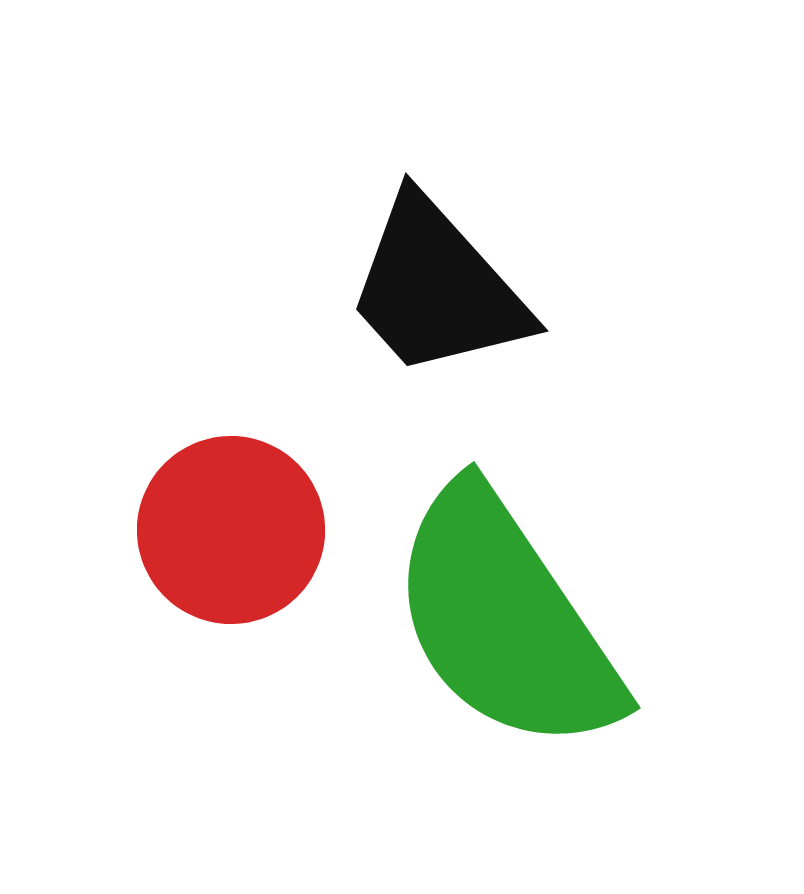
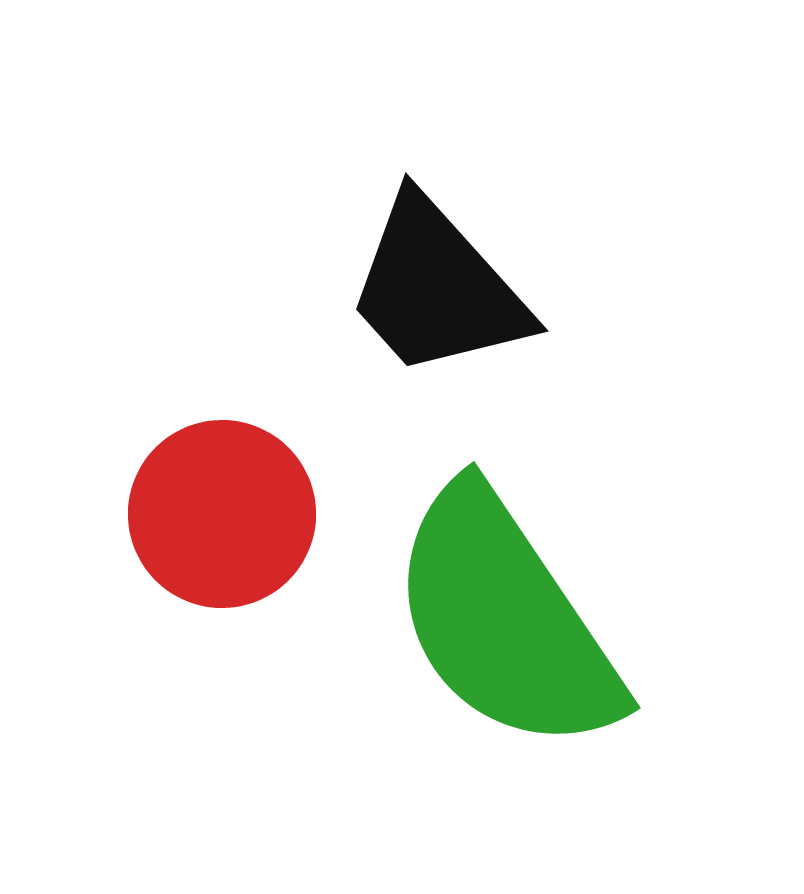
red circle: moved 9 px left, 16 px up
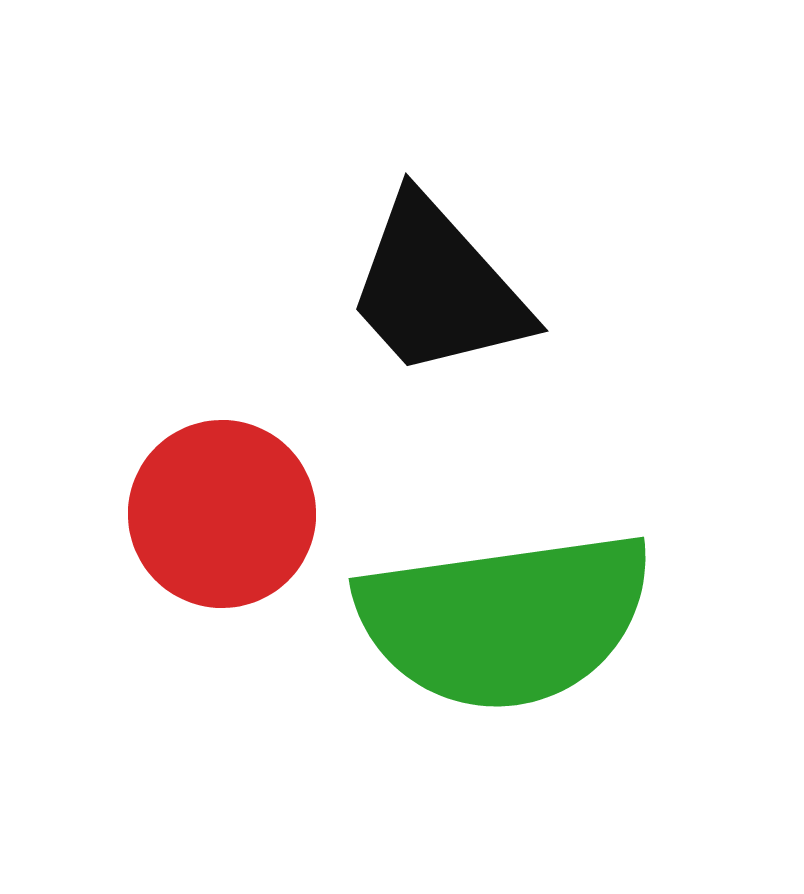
green semicircle: rotated 64 degrees counterclockwise
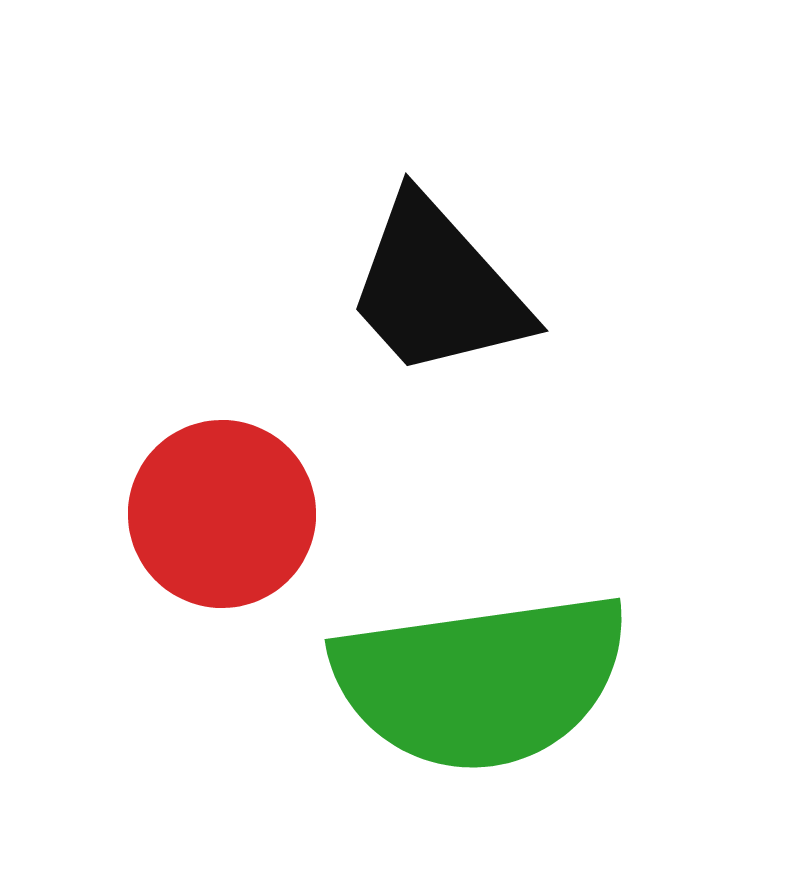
green semicircle: moved 24 px left, 61 px down
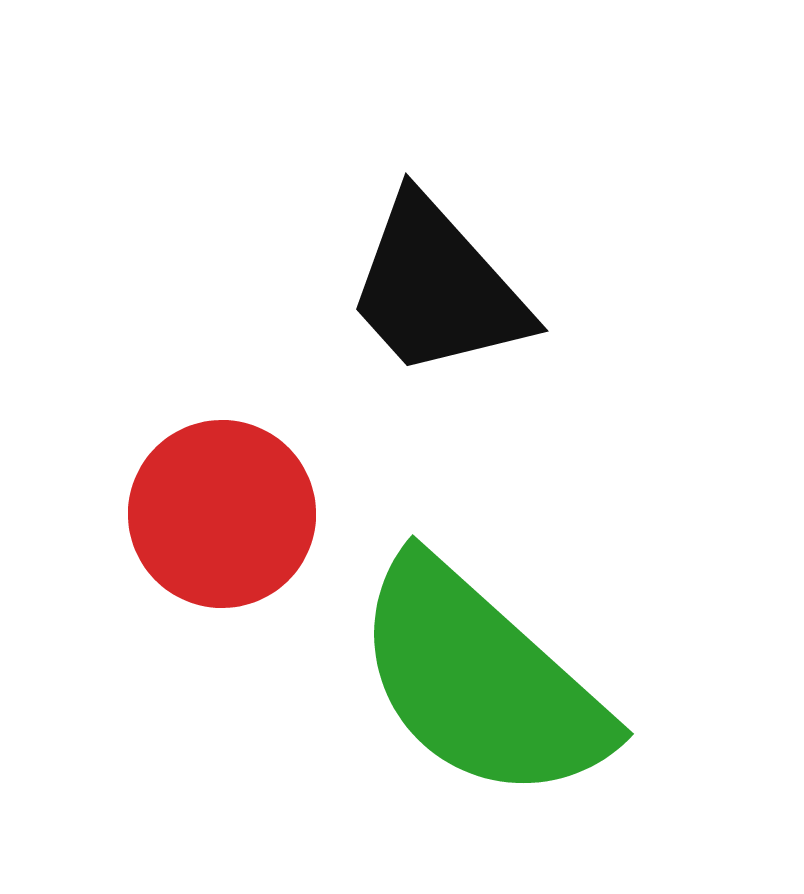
green semicircle: rotated 50 degrees clockwise
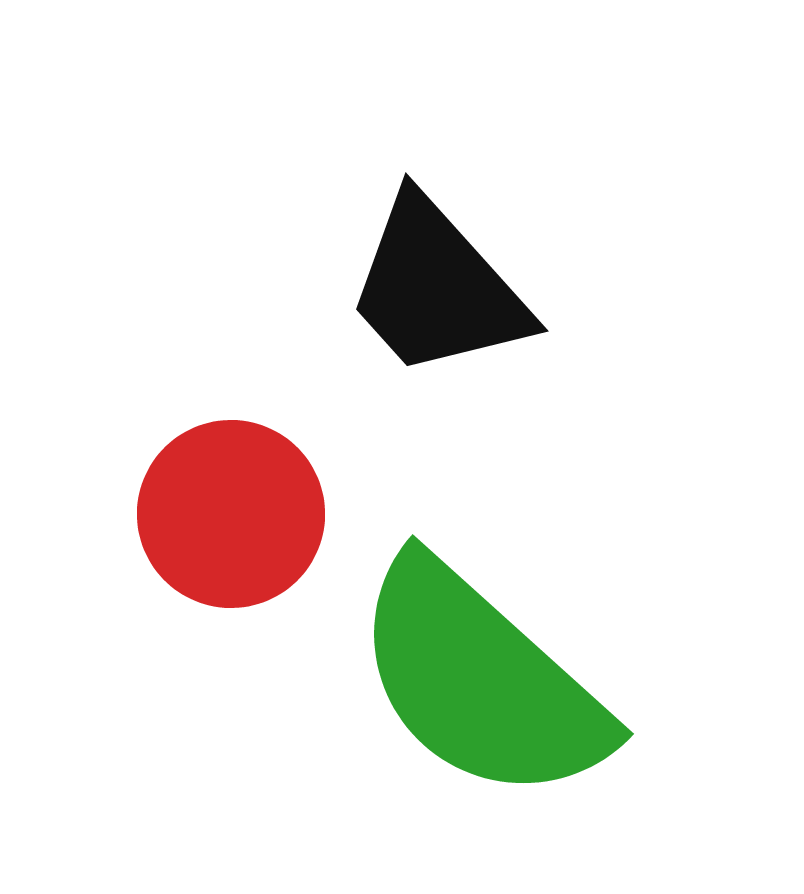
red circle: moved 9 px right
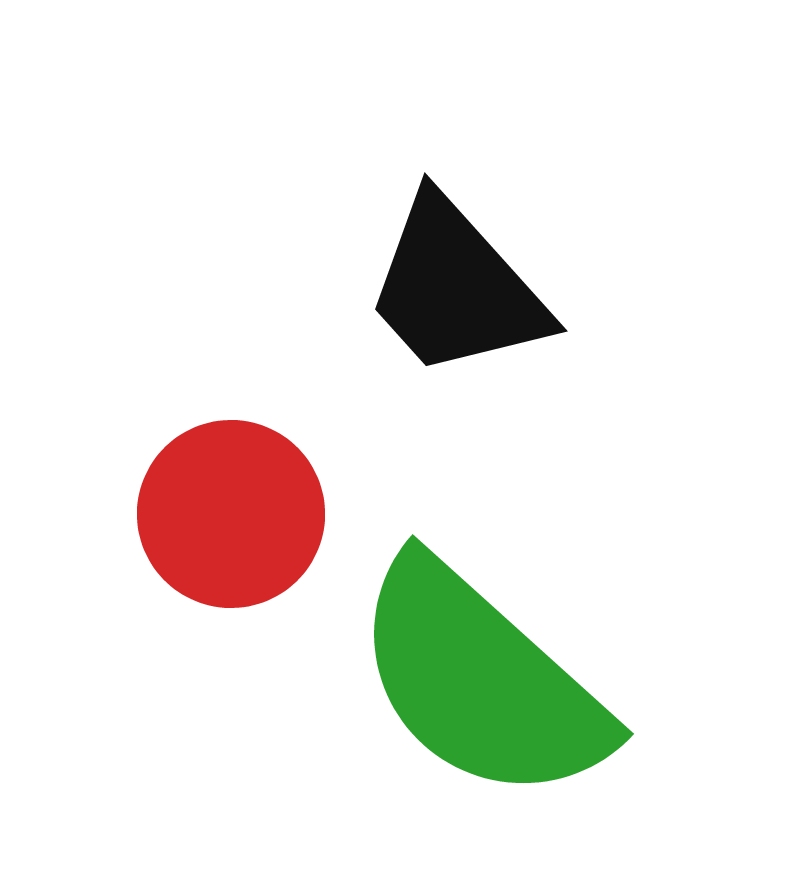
black trapezoid: moved 19 px right
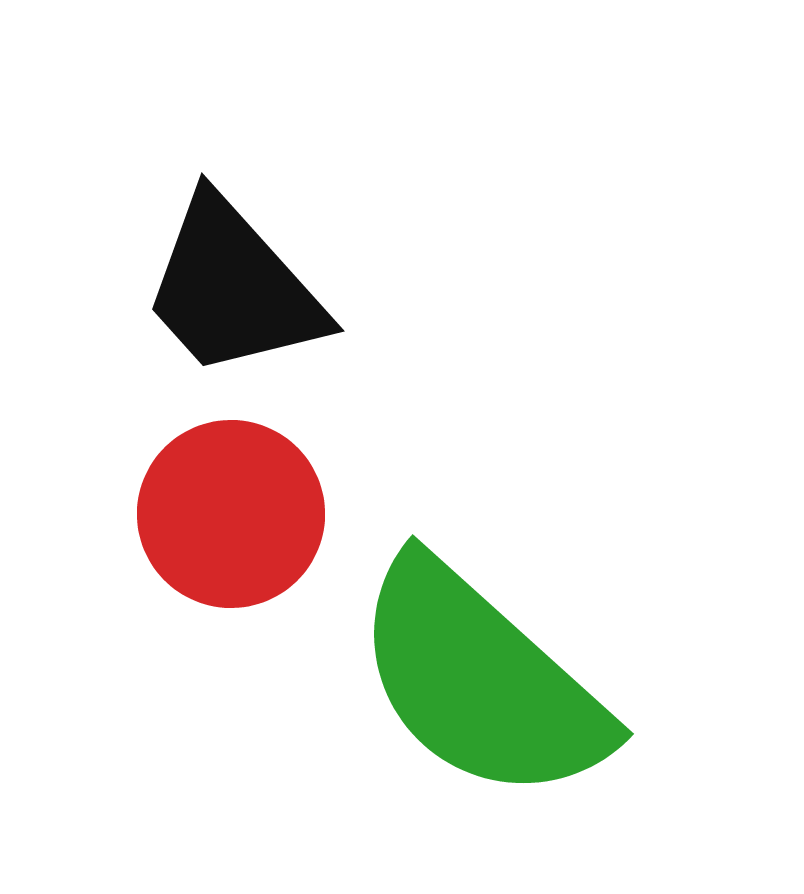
black trapezoid: moved 223 px left
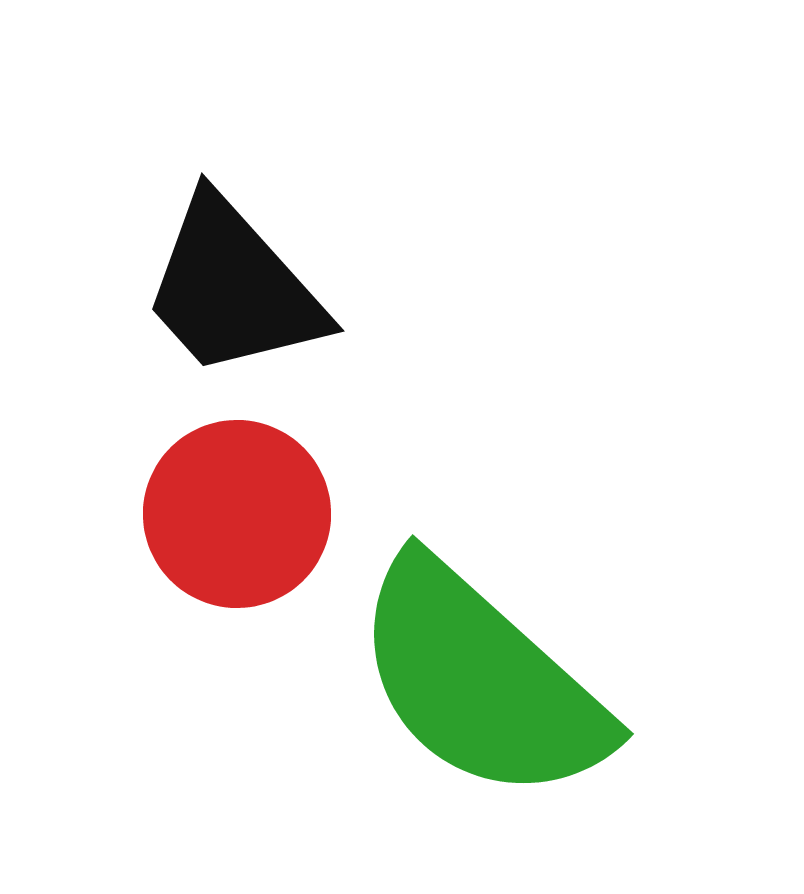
red circle: moved 6 px right
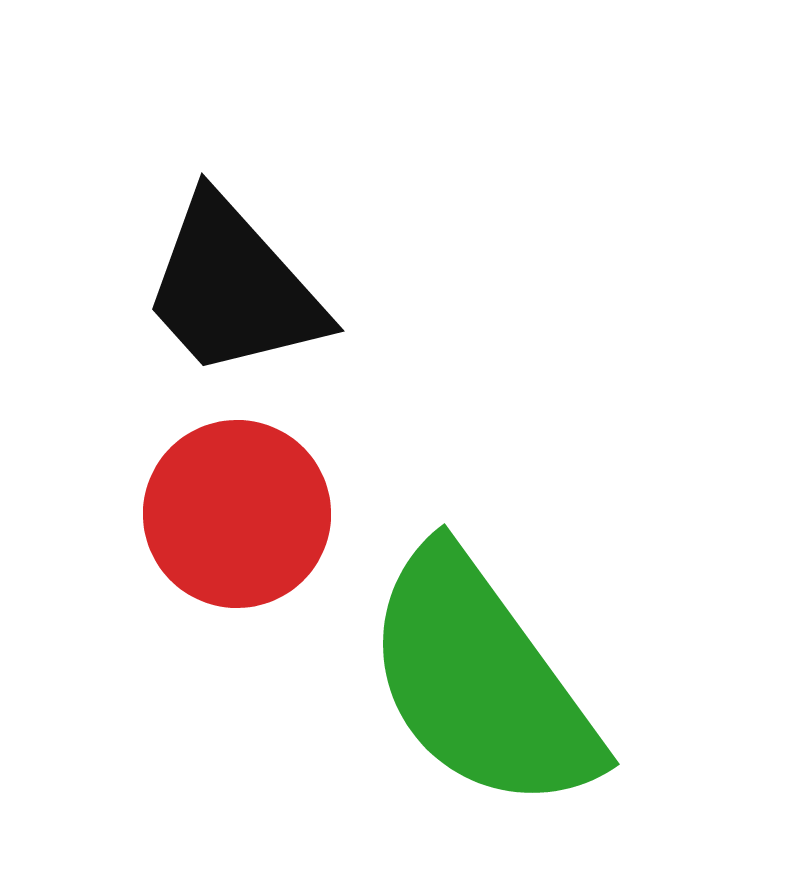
green semicircle: rotated 12 degrees clockwise
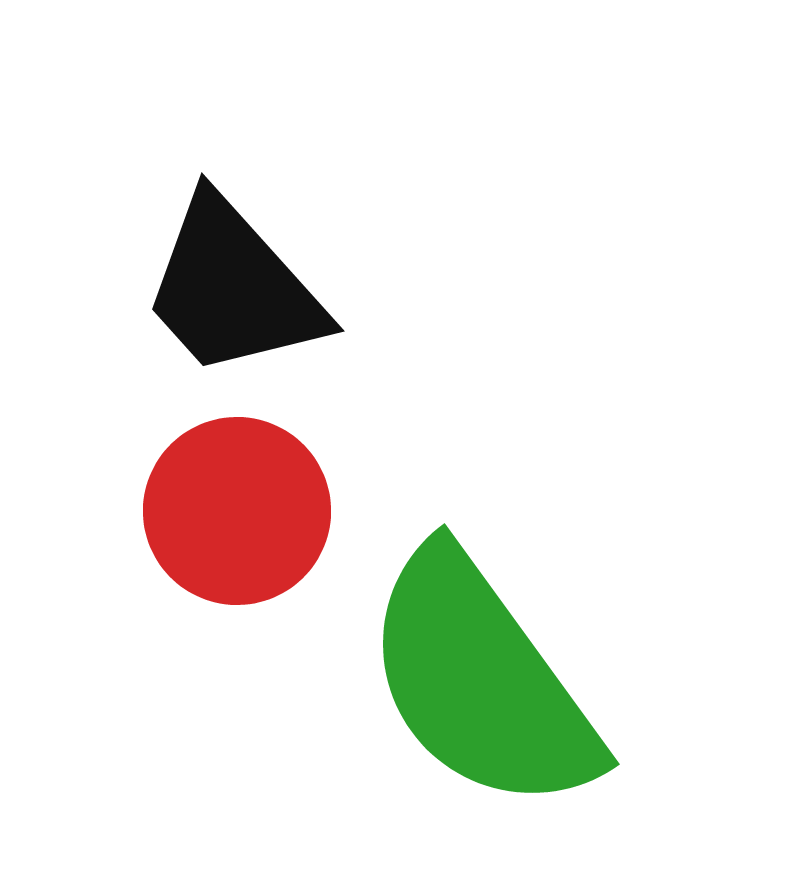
red circle: moved 3 px up
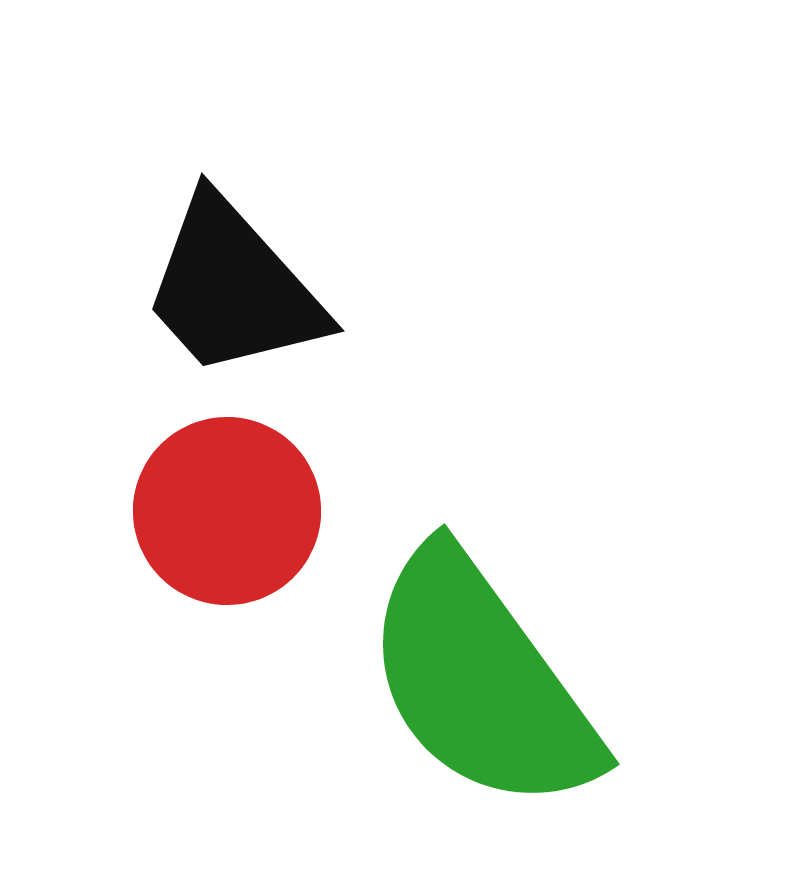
red circle: moved 10 px left
